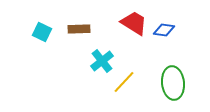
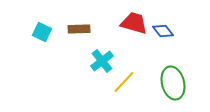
red trapezoid: rotated 16 degrees counterclockwise
blue diamond: moved 1 px left, 1 px down; rotated 45 degrees clockwise
green ellipse: rotated 8 degrees counterclockwise
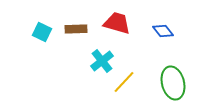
red trapezoid: moved 17 px left
brown rectangle: moved 3 px left
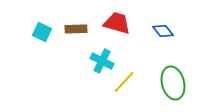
cyan cross: rotated 25 degrees counterclockwise
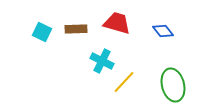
green ellipse: moved 2 px down
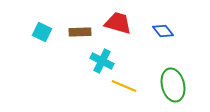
red trapezoid: moved 1 px right
brown rectangle: moved 4 px right, 3 px down
yellow line: moved 4 px down; rotated 70 degrees clockwise
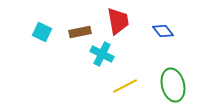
red trapezoid: moved 2 px up; rotated 64 degrees clockwise
brown rectangle: rotated 10 degrees counterclockwise
cyan cross: moved 7 px up
yellow line: moved 1 px right; rotated 50 degrees counterclockwise
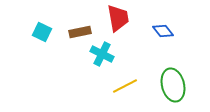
red trapezoid: moved 3 px up
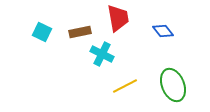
green ellipse: rotated 8 degrees counterclockwise
